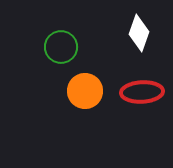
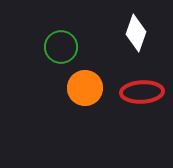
white diamond: moved 3 px left
orange circle: moved 3 px up
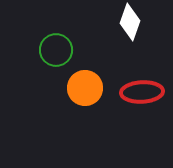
white diamond: moved 6 px left, 11 px up
green circle: moved 5 px left, 3 px down
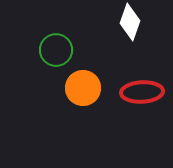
orange circle: moved 2 px left
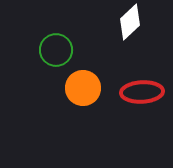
white diamond: rotated 27 degrees clockwise
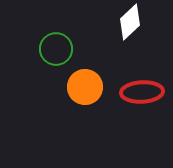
green circle: moved 1 px up
orange circle: moved 2 px right, 1 px up
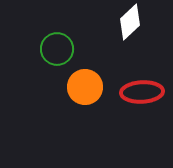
green circle: moved 1 px right
